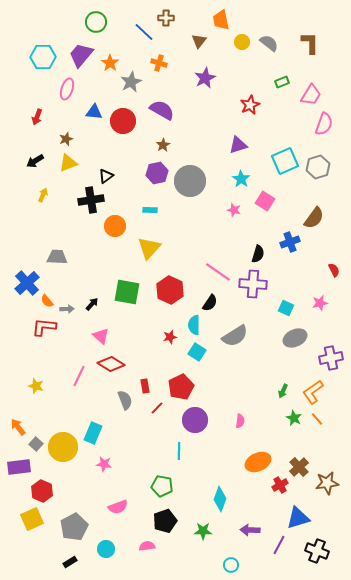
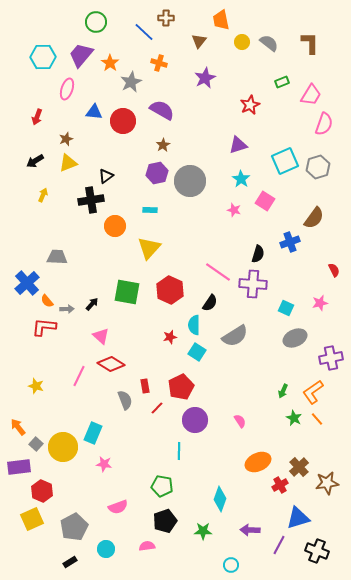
pink semicircle at (240, 421): rotated 40 degrees counterclockwise
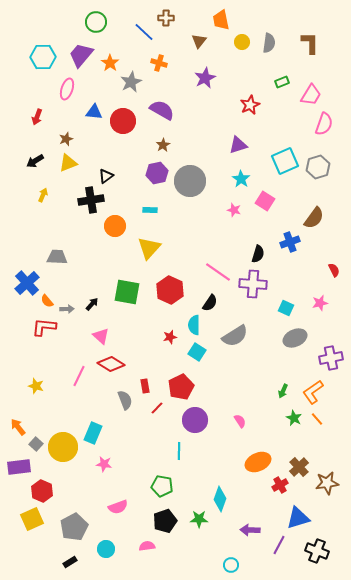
gray semicircle at (269, 43): rotated 60 degrees clockwise
green star at (203, 531): moved 4 px left, 12 px up
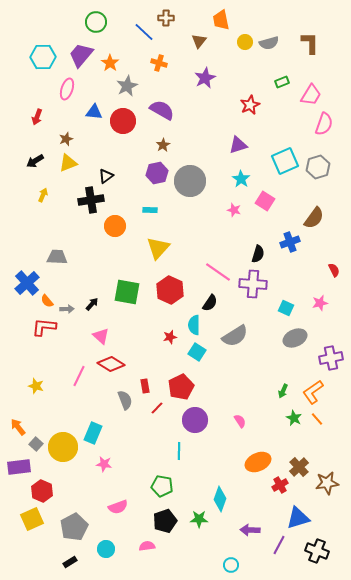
yellow circle at (242, 42): moved 3 px right
gray semicircle at (269, 43): rotated 66 degrees clockwise
gray star at (131, 82): moved 4 px left, 4 px down
yellow triangle at (149, 248): moved 9 px right
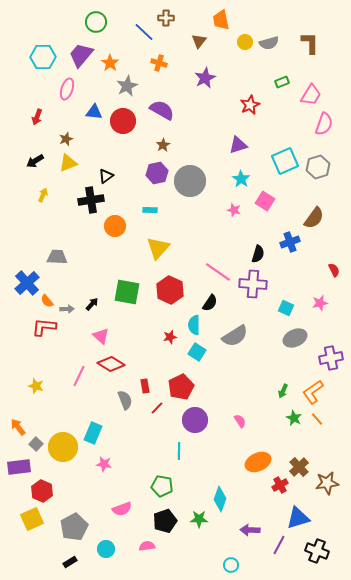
pink semicircle at (118, 507): moved 4 px right, 2 px down
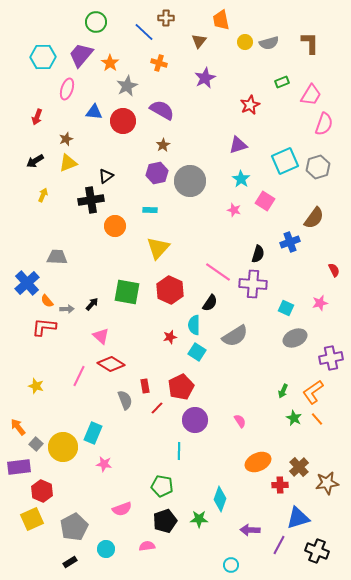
red cross at (280, 485): rotated 28 degrees clockwise
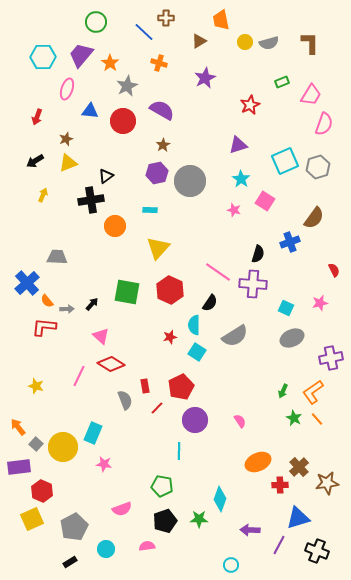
brown triangle at (199, 41): rotated 21 degrees clockwise
blue triangle at (94, 112): moved 4 px left, 1 px up
gray ellipse at (295, 338): moved 3 px left
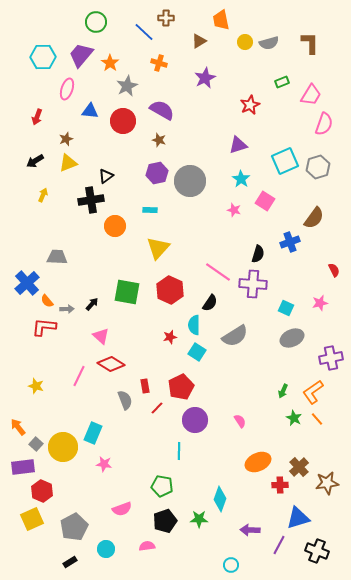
brown star at (163, 145): moved 4 px left, 5 px up; rotated 24 degrees counterclockwise
purple rectangle at (19, 467): moved 4 px right
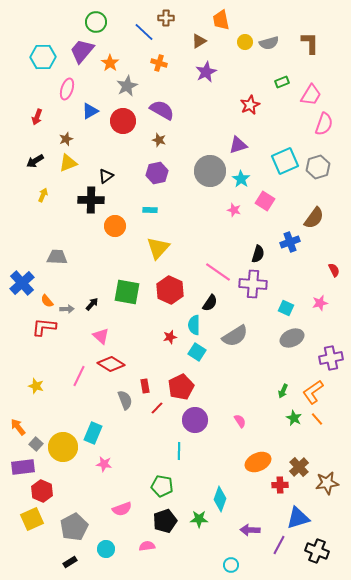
purple trapezoid at (81, 55): moved 1 px right, 4 px up
purple star at (205, 78): moved 1 px right, 6 px up
blue triangle at (90, 111): rotated 36 degrees counterclockwise
gray circle at (190, 181): moved 20 px right, 10 px up
black cross at (91, 200): rotated 10 degrees clockwise
blue cross at (27, 283): moved 5 px left
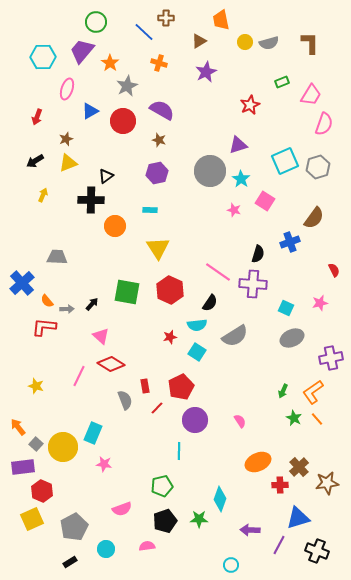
yellow triangle at (158, 248): rotated 15 degrees counterclockwise
cyan semicircle at (194, 325): moved 3 px right; rotated 96 degrees counterclockwise
green pentagon at (162, 486): rotated 25 degrees counterclockwise
